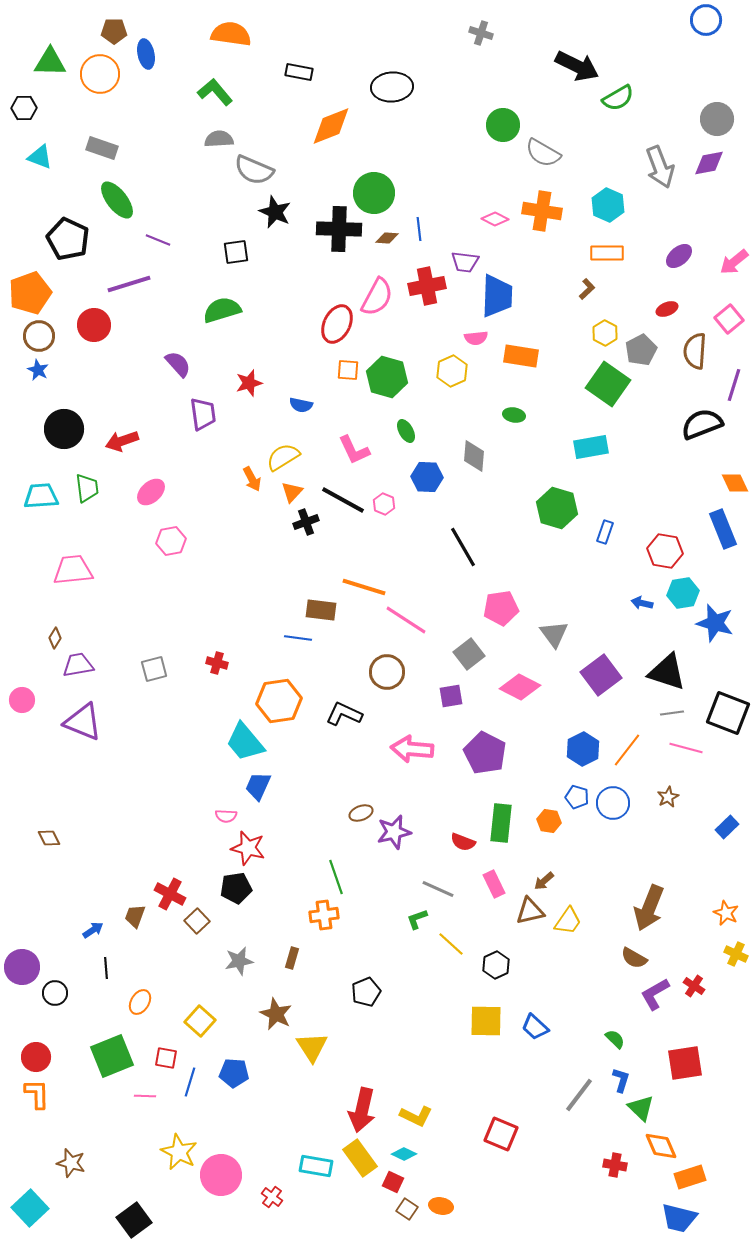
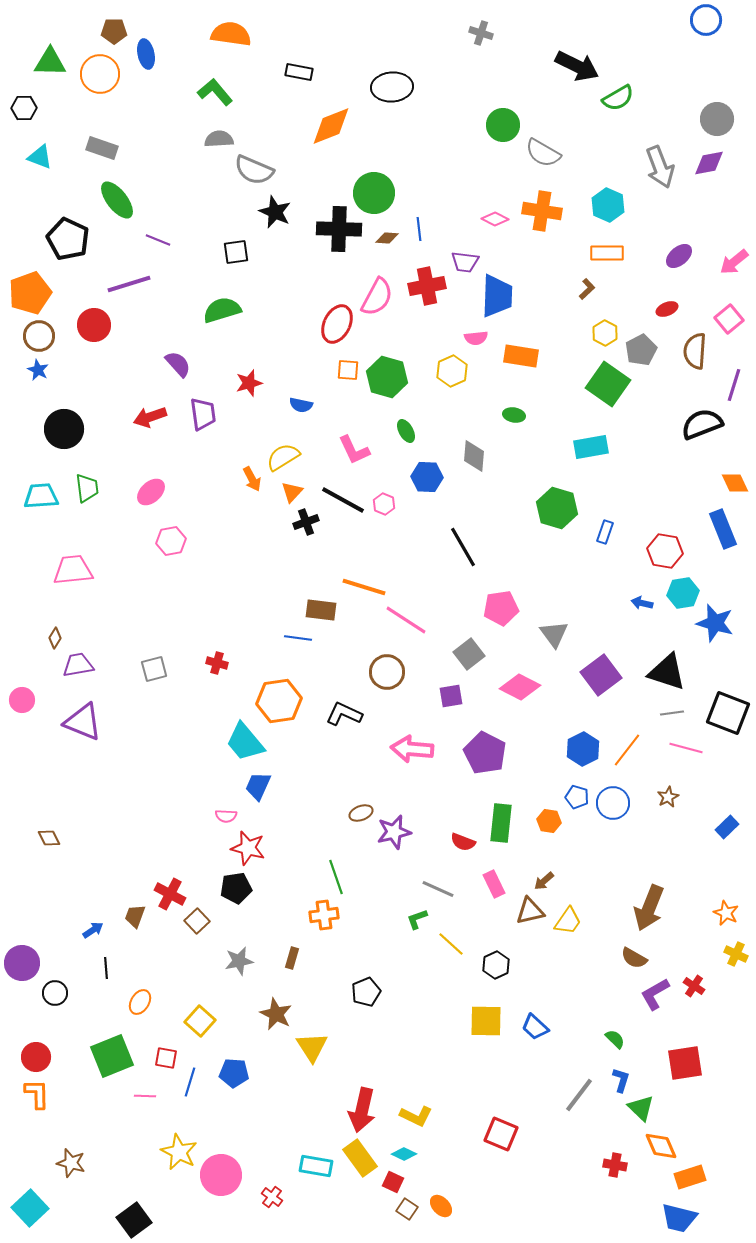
red arrow at (122, 441): moved 28 px right, 24 px up
purple circle at (22, 967): moved 4 px up
orange ellipse at (441, 1206): rotated 35 degrees clockwise
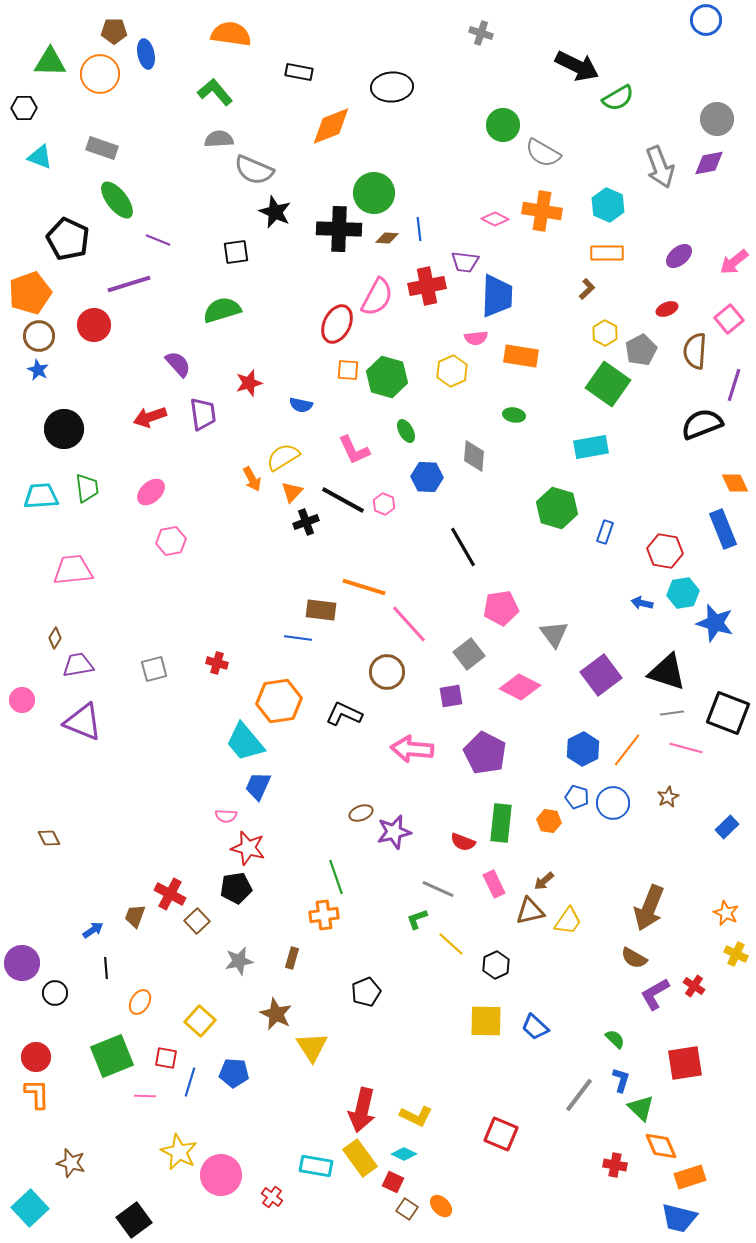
pink line at (406, 620): moved 3 px right, 4 px down; rotated 15 degrees clockwise
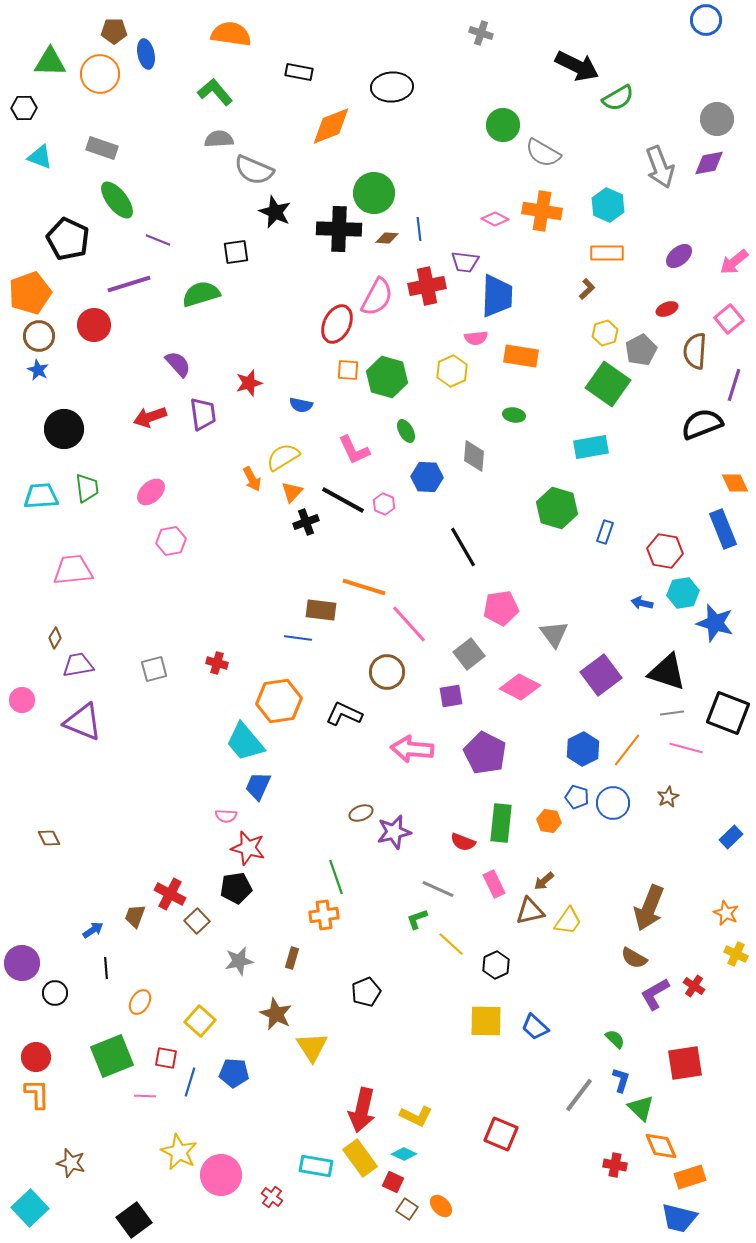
green semicircle at (222, 310): moved 21 px left, 16 px up
yellow hexagon at (605, 333): rotated 15 degrees clockwise
blue rectangle at (727, 827): moved 4 px right, 10 px down
